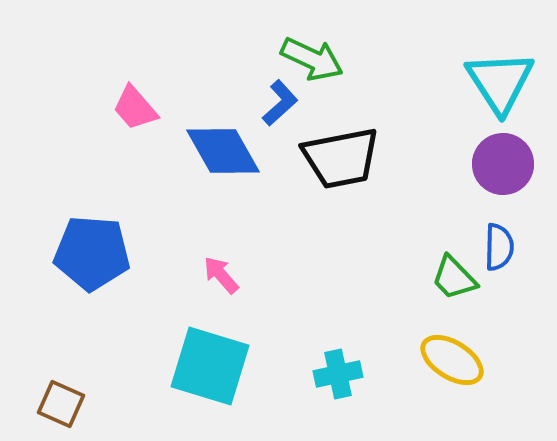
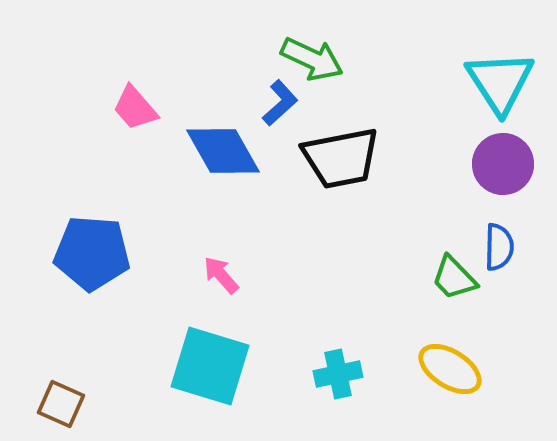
yellow ellipse: moved 2 px left, 9 px down
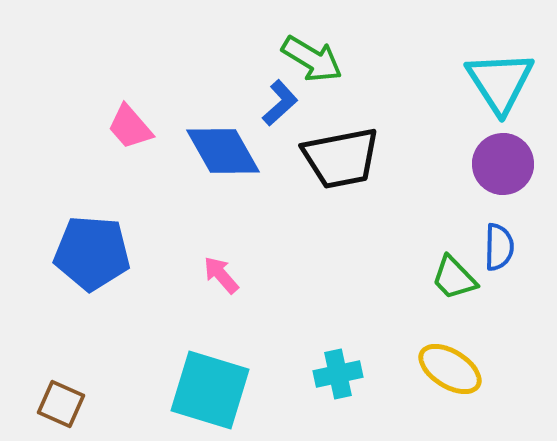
green arrow: rotated 6 degrees clockwise
pink trapezoid: moved 5 px left, 19 px down
cyan square: moved 24 px down
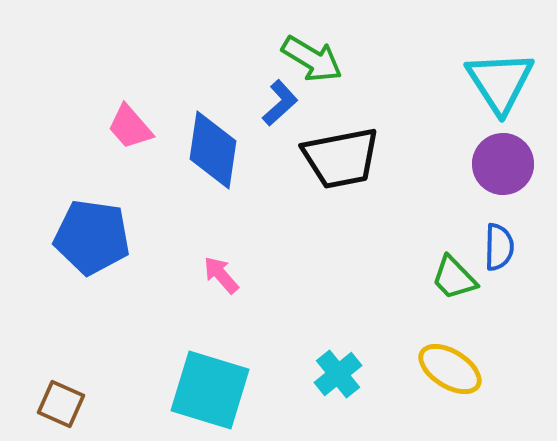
blue diamond: moved 10 px left, 1 px up; rotated 38 degrees clockwise
blue pentagon: moved 16 px up; rotated 4 degrees clockwise
cyan cross: rotated 27 degrees counterclockwise
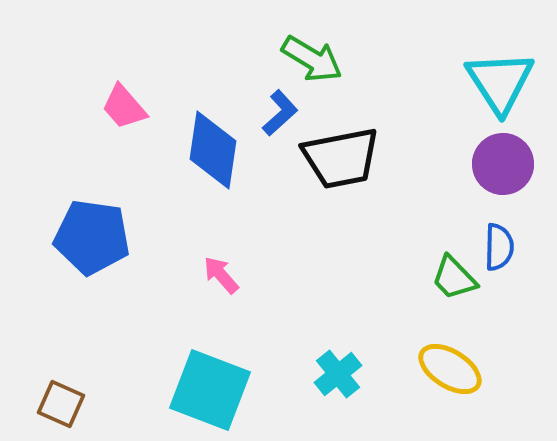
blue L-shape: moved 10 px down
pink trapezoid: moved 6 px left, 20 px up
cyan square: rotated 4 degrees clockwise
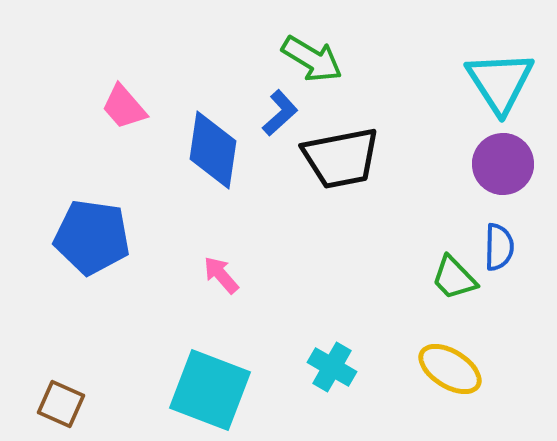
cyan cross: moved 6 px left, 7 px up; rotated 21 degrees counterclockwise
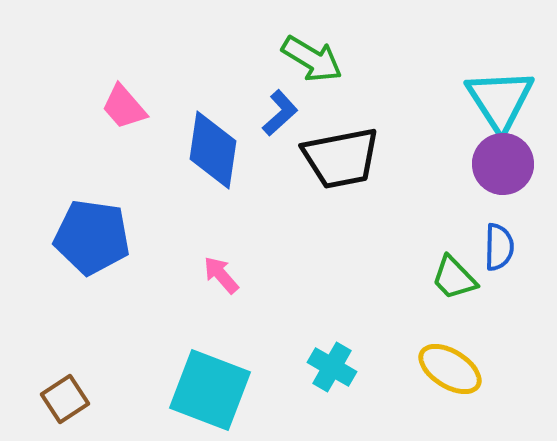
cyan triangle: moved 18 px down
brown square: moved 4 px right, 5 px up; rotated 33 degrees clockwise
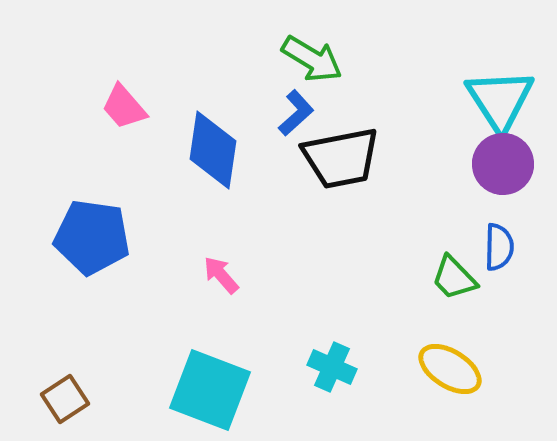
blue L-shape: moved 16 px right
cyan cross: rotated 6 degrees counterclockwise
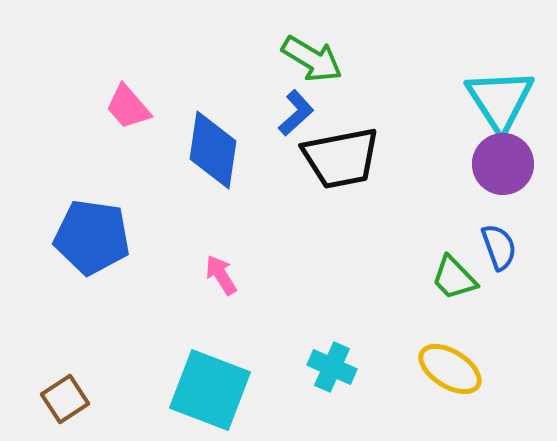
pink trapezoid: moved 4 px right
blue semicircle: rotated 21 degrees counterclockwise
pink arrow: rotated 9 degrees clockwise
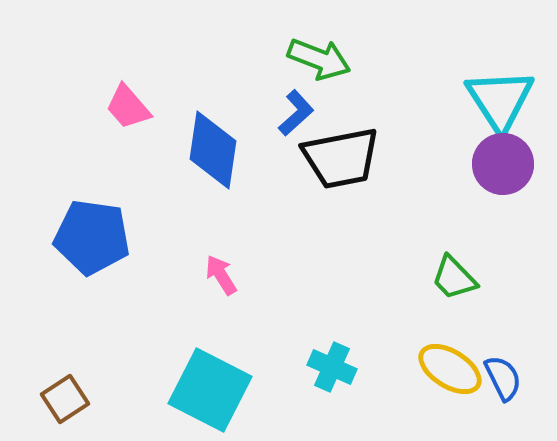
green arrow: moved 7 px right; rotated 10 degrees counterclockwise
blue semicircle: moved 4 px right, 131 px down; rotated 6 degrees counterclockwise
cyan square: rotated 6 degrees clockwise
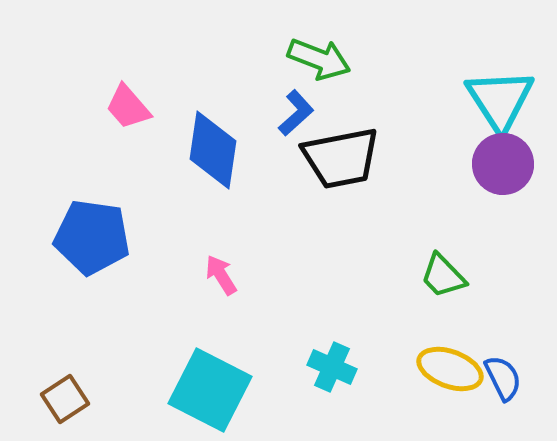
green trapezoid: moved 11 px left, 2 px up
yellow ellipse: rotated 12 degrees counterclockwise
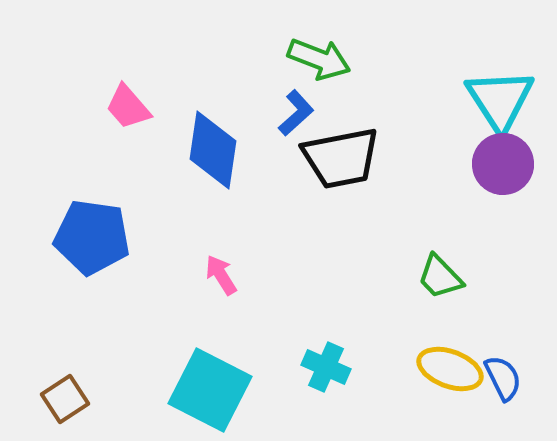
green trapezoid: moved 3 px left, 1 px down
cyan cross: moved 6 px left
